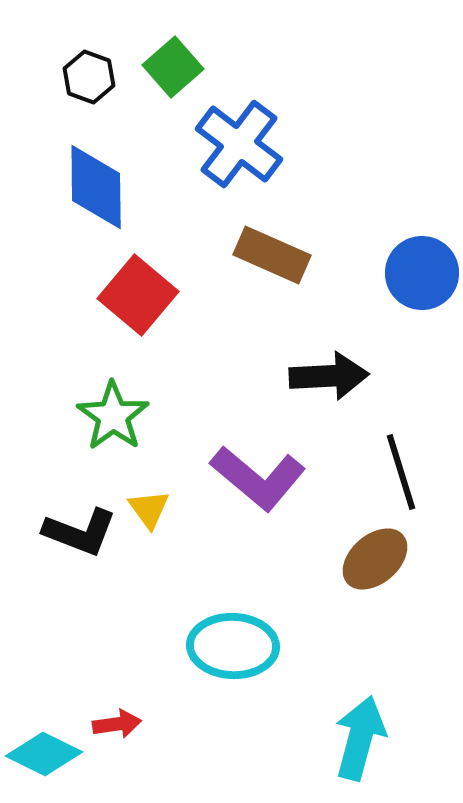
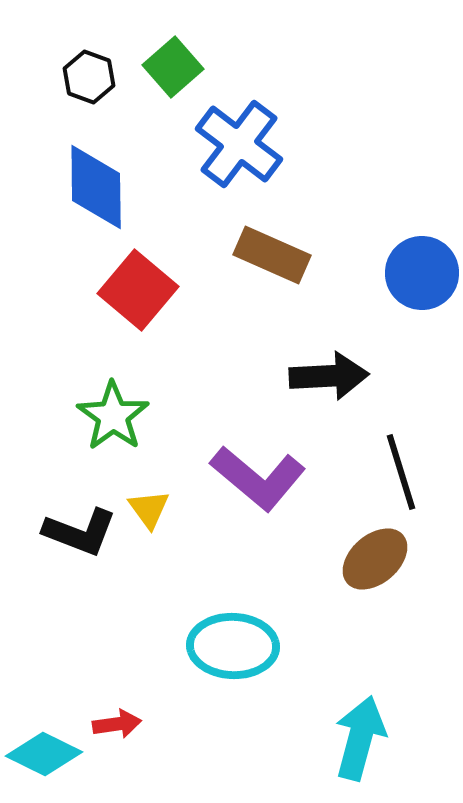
red square: moved 5 px up
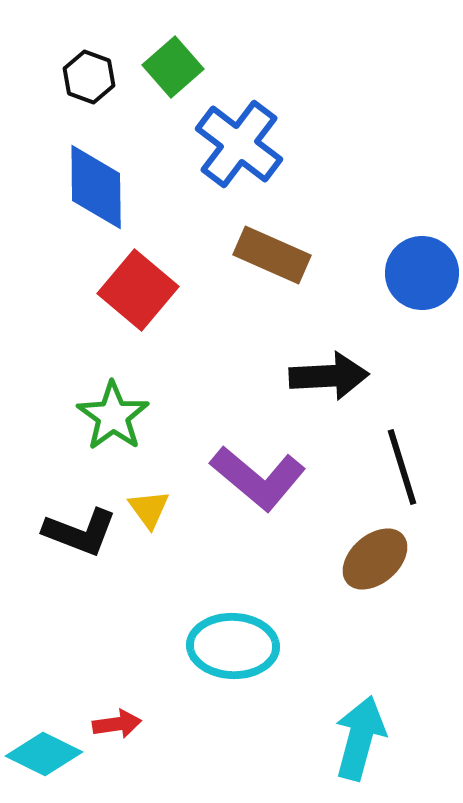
black line: moved 1 px right, 5 px up
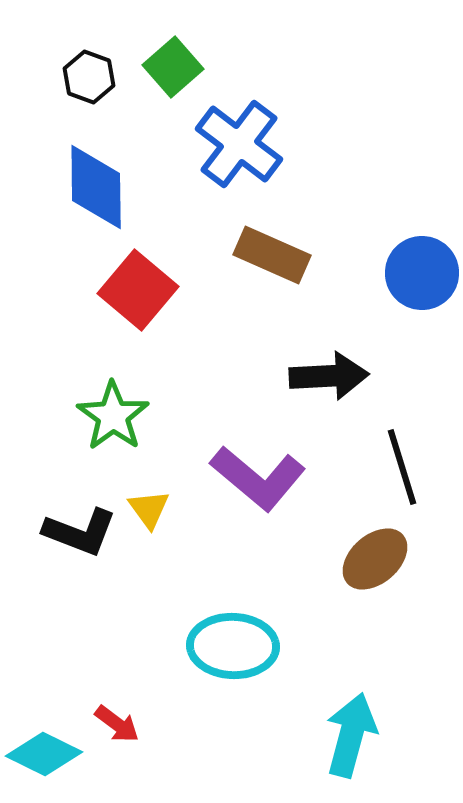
red arrow: rotated 45 degrees clockwise
cyan arrow: moved 9 px left, 3 px up
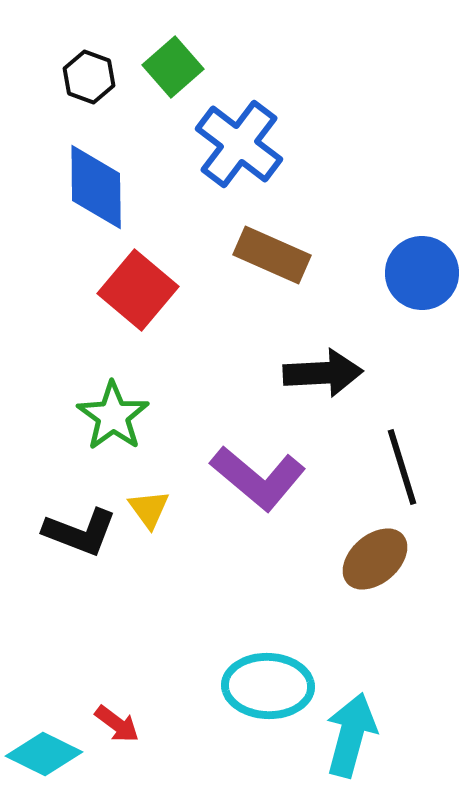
black arrow: moved 6 px left, 3 px up
cyan ellipse: moved 35 px right, 40 px down
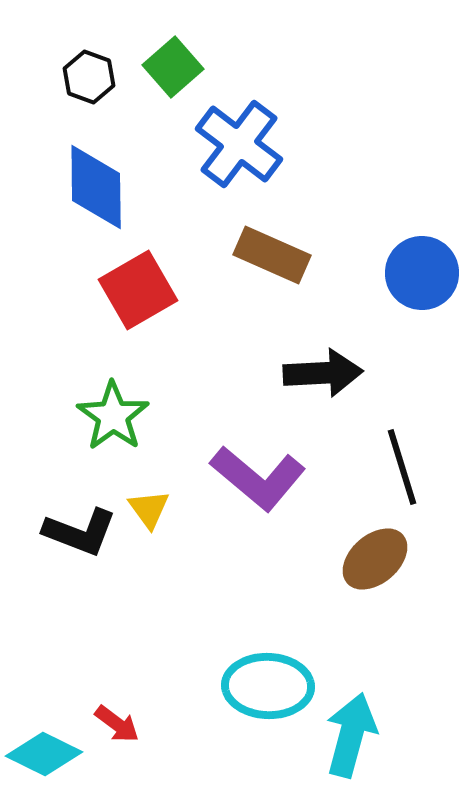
red square: rotated 20 degrees clockwise
